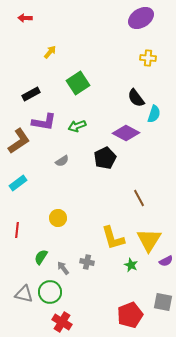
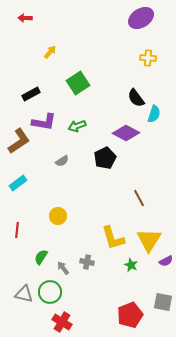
yellow circle: moved 2 px up
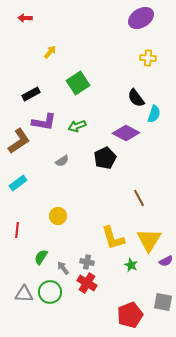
gray triangle: rotated 12 degrees counterclockwise
red cross: moved 25 px right, 39 px up
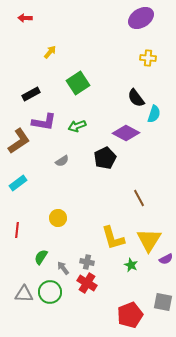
yellow circle: moved 2 px down
purple semicircle: moved 2 px up
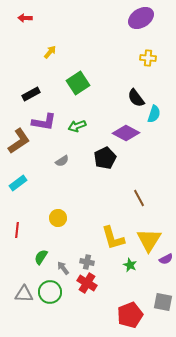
green star: moved 1 px left
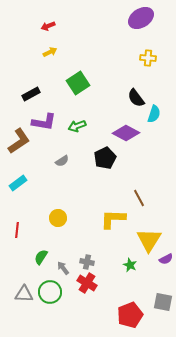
red arrow: moved 23 px right, 8 px down; rotated 24 degrees counterclockwise
yellow arrow: rotated 24 degrees clockwise
yellow L-shape: moved 19 px up; rotated 108 degrees clockwise
